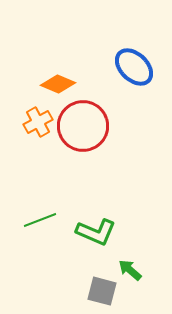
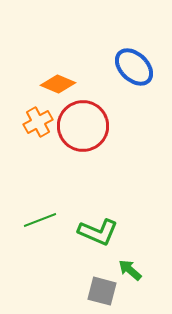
green L-shape: moved 2 px right
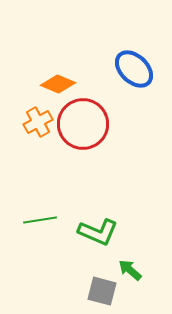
blue ellipse: moved 2 px down
red circle: moved 2 px up
green line: rotated 12 degrees clockwise
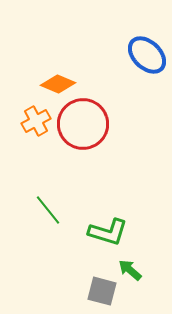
blue ellipse: moved 13 px right, 14 px up
orange cross: moved 2 px left, 1 px up
green line: moved 8 px right, 10 px up; rotated 60 degrees clockwise
green L-shape: moved 10 px right; rotated 6 degrees counterclockwise
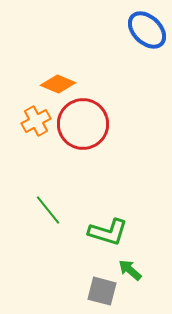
blue ellipse: moved 25 px up
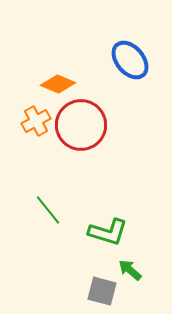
blue ellipse: moved 17 px left, 30 px down; rotated 6 degrees clockwise
red circle: moved 2 px left, 1 px down
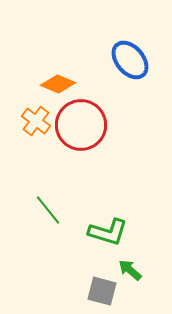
orange cross: rotated 24 degrees counterclockwise
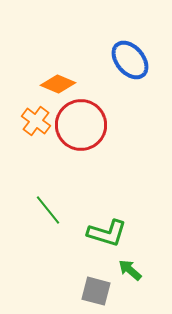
green L-shape: moved 1 px left, 1 px down
gray square: moved 6 px left
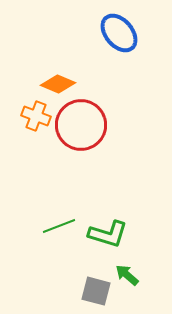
blue ellipse: moved 11 px left, 27 px up
orange cross: moved 5 px up; rotated 16 degrees counterclockwise
green line: moved 11 px right, 16 px down; rotated 72 degrees counterclockwise
green L-shape: moved 1 px right, 1 px down
green arrow: moved 3 px left, 5 px down
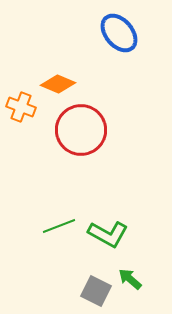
orange cross: moved 15 px left, 9 px up
red circle: moved 5 px down
green L-shape: rotated 12 degrees clockwise
green arrow: moved 3 px right, 4 px down
gray square: rotated 12 degrees clockwise
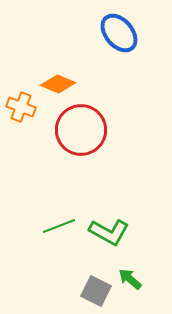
green L-shape: moved 1 px right, 2 px up
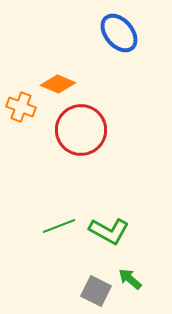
green L-shape: moved 1 px up
